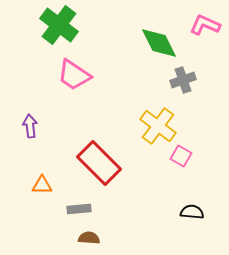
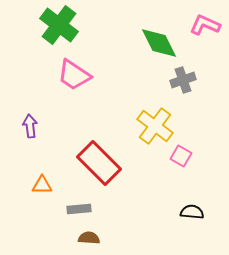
yellow cross: moved 3 px left
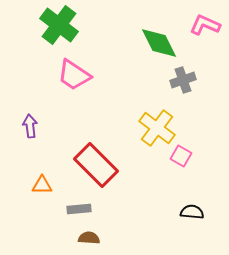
yellow cross: moved 2 px right, 2 px down
red rectangle: moved 3 px left, 2 px down
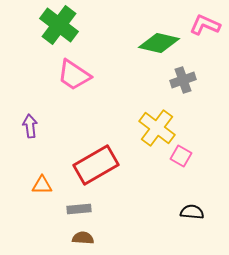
green diamond: rotated 51 degrees counterclockwise
red rectangle: rotated 75 degrees counterclockwise
brown semicircle: moved 6 px left
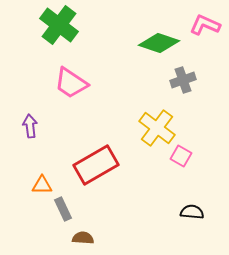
green diamond: rotated 6 degrees clockwise
pink trapezoid: moved 3 px left, 8 px down
gray rectangle: moved 16 px left; rotated 70 degrees clockwise
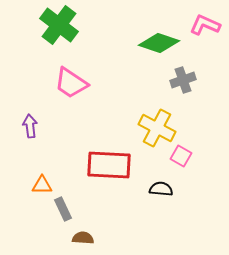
yellow cross: rotated 9 degrees counterclockwise
red rectangle: moved 13 px right; rotated 33 degrees clockwise
black semicircle: moved 31 px left, 23 px up
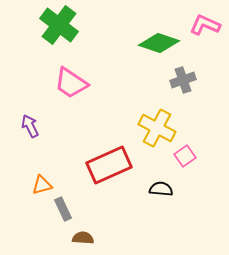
purple arrow: rotated 20 degrees counterclockwise
pink square: moved 4 px right; rotated 25 degrees clockwise
red rectangle: rotated 27 degrees counterclockwise
orange triangle: rotated 15 degrees counterclockwise
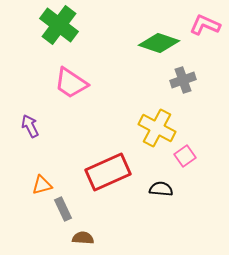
red rectangle: moved 1 px left, 7 px down
